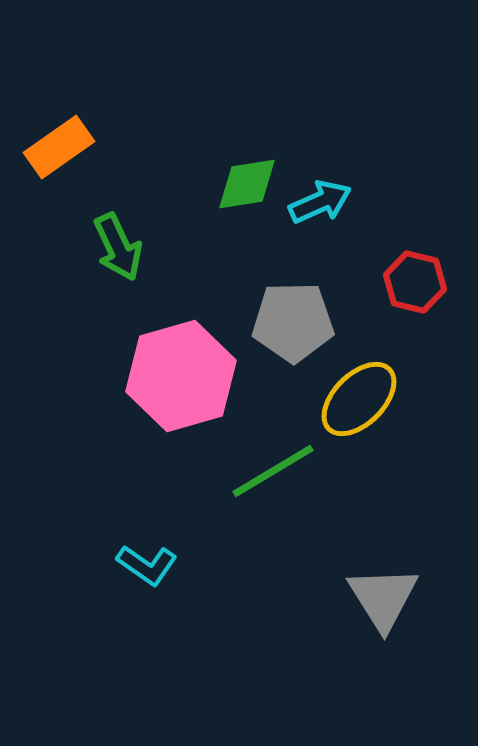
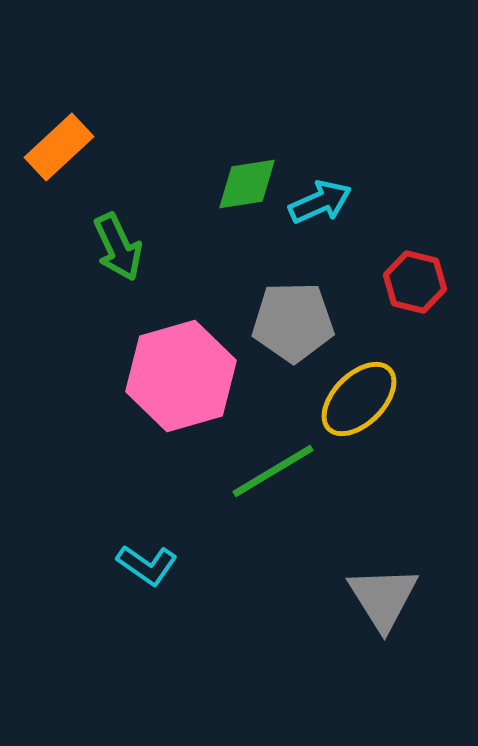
orange rectangle: rotated 8 degrees counterclockwise
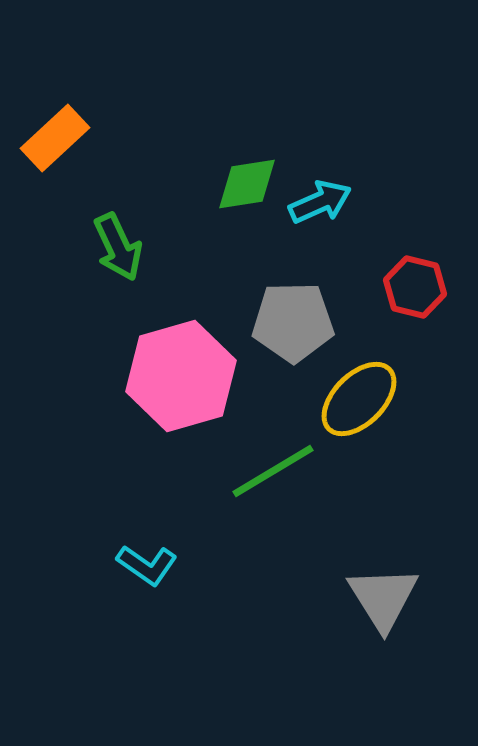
orange rectangle: moved 4 px left, 9 px up
red hexagon: moved 5 px down
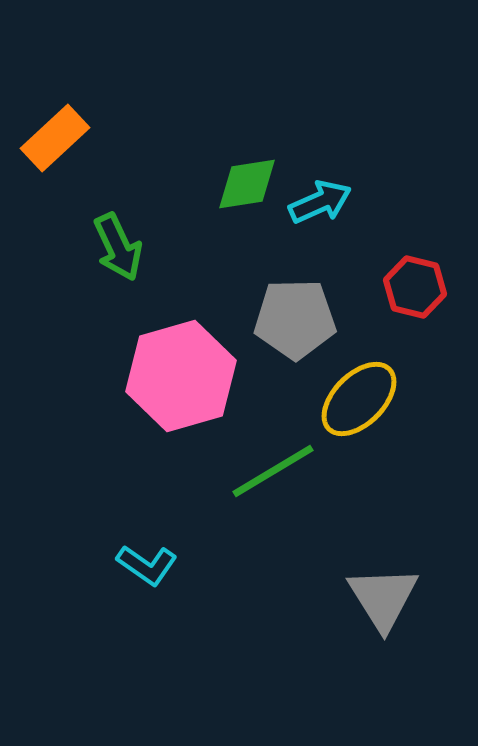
gray pentagon: moved 2 px right, 3 px up
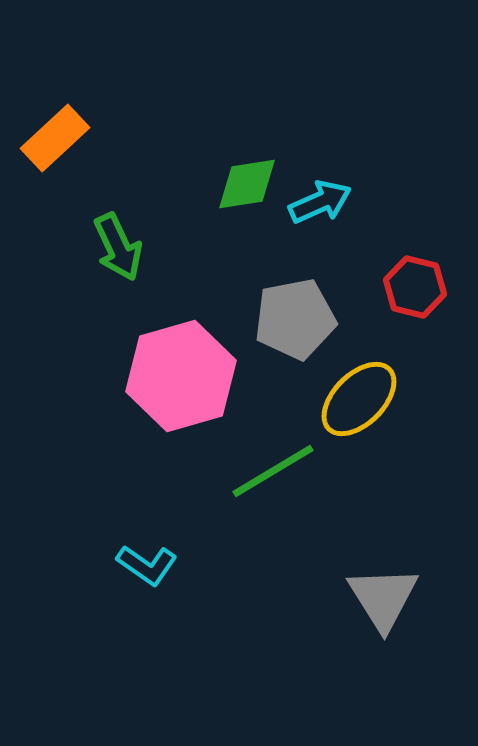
gray pentagon: rotated 10 degrees counterclockwise
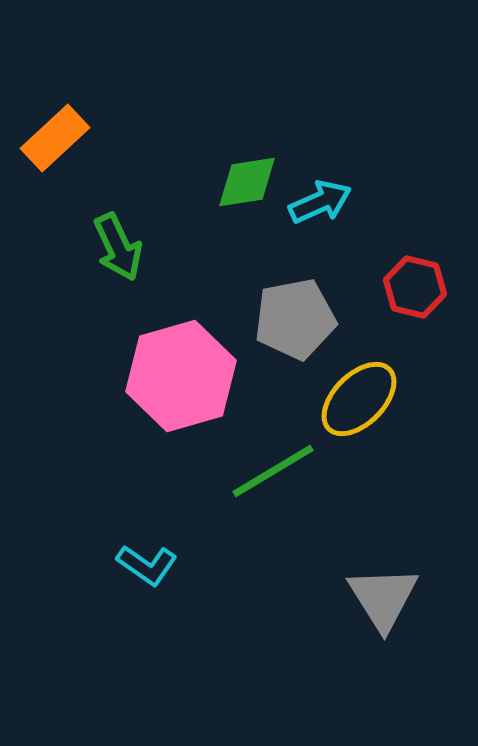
green diamond: moved 2 px up
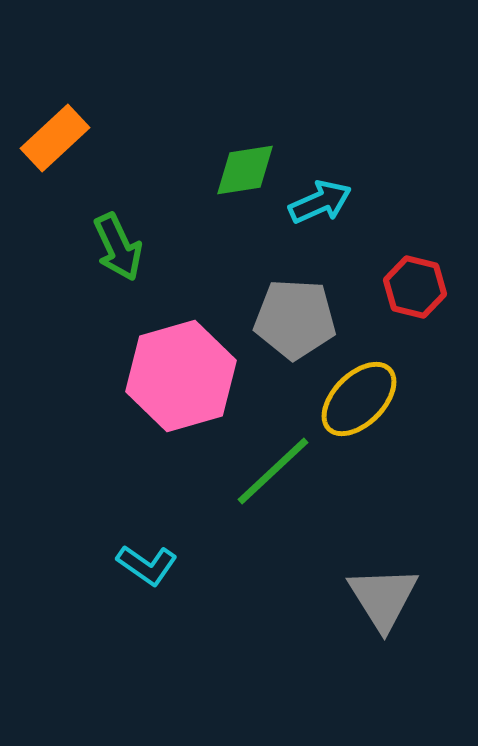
green diamond: moved 2 px left, 12 px up
gray pentagon: rotated 14 degrees clockwise
green line: rotated 12 degrees counterclockwise
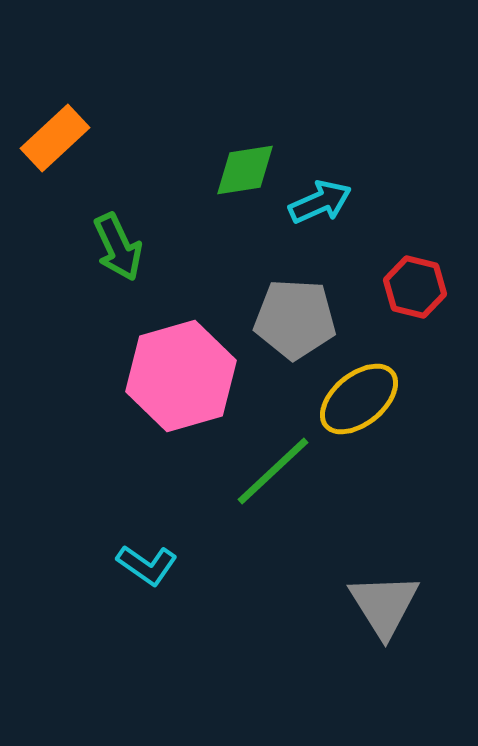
yellow ellipse: rotated 6 degrees clockwise
gray triangle: moved 1 px right, 7 px down
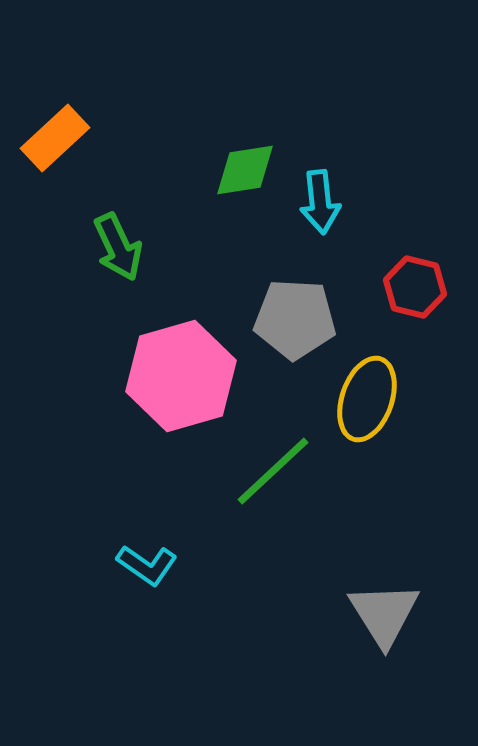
cyan arrow: rotated 108 degrees clockwise
yellow ellipse: moved 8 px right; rotated 32 degrees counterclockwise
gray triangle: moved 9 px down
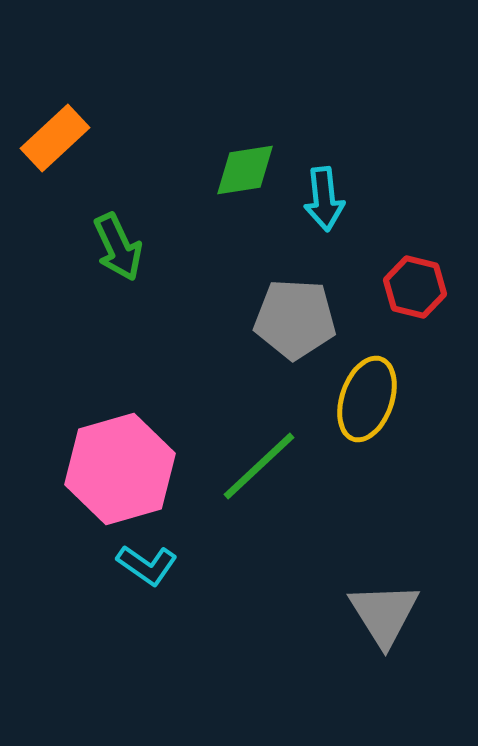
cyan arrow: moved 4 px right, 3 px up
pink hexagon: moved 61 px left, 93 px down
green line: moved 14 px left, 5 px up
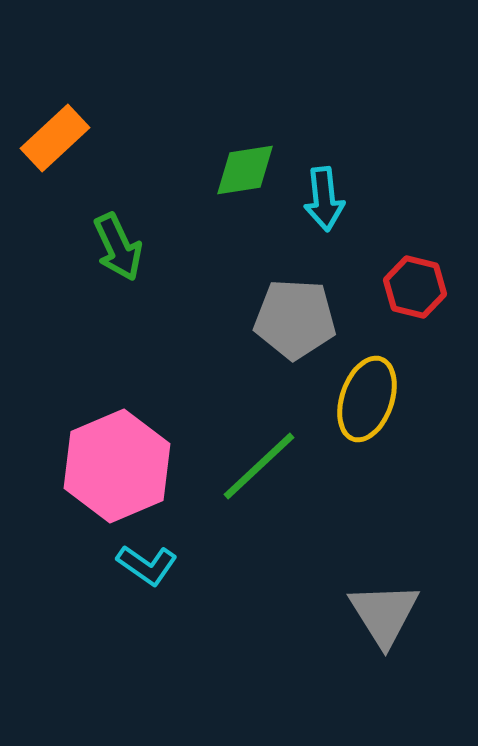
pink hexagon: moved 3 px left, 3 px up; rotated 7 degrees counterclockwise
